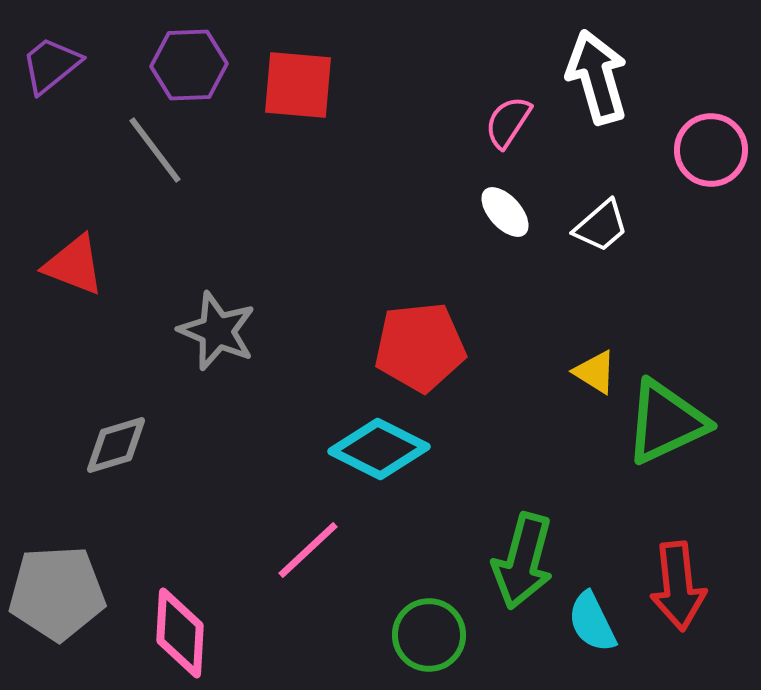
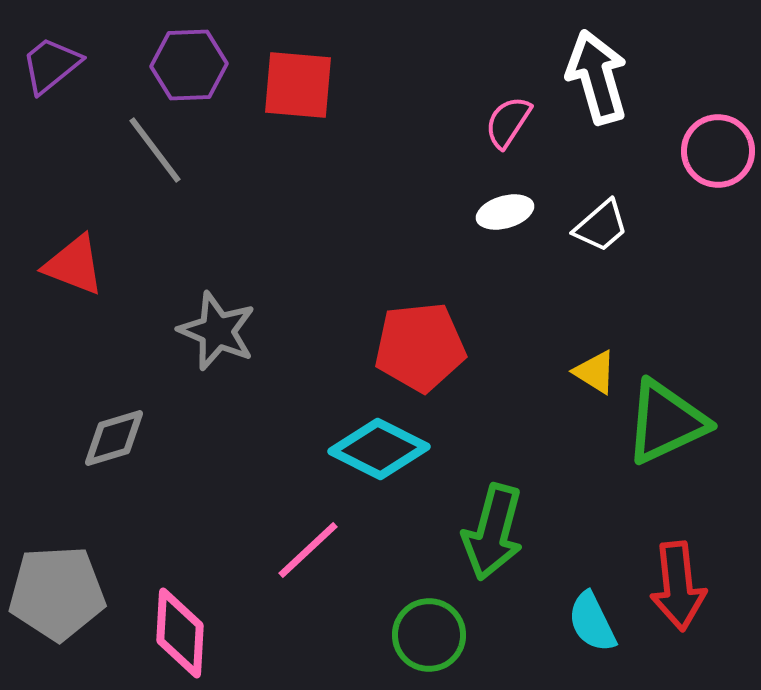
pink circle: moved 7 px right, 1 px down
white ellipse: rotated 64 degrees counterclockwise
gray diamond: moved 2 px left, 7 px up
green arrow: moved 30 px left, 29 px up
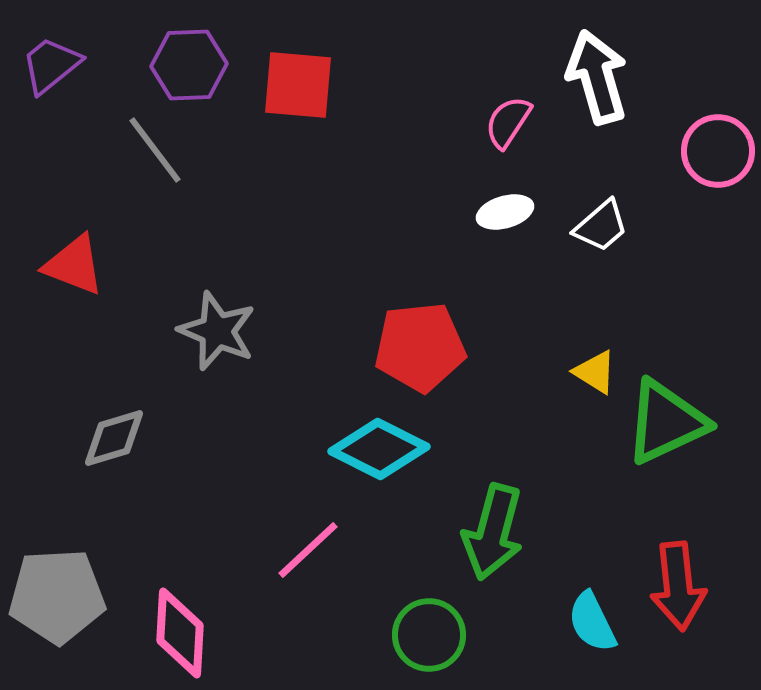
gray pentagon: moved 3 px down
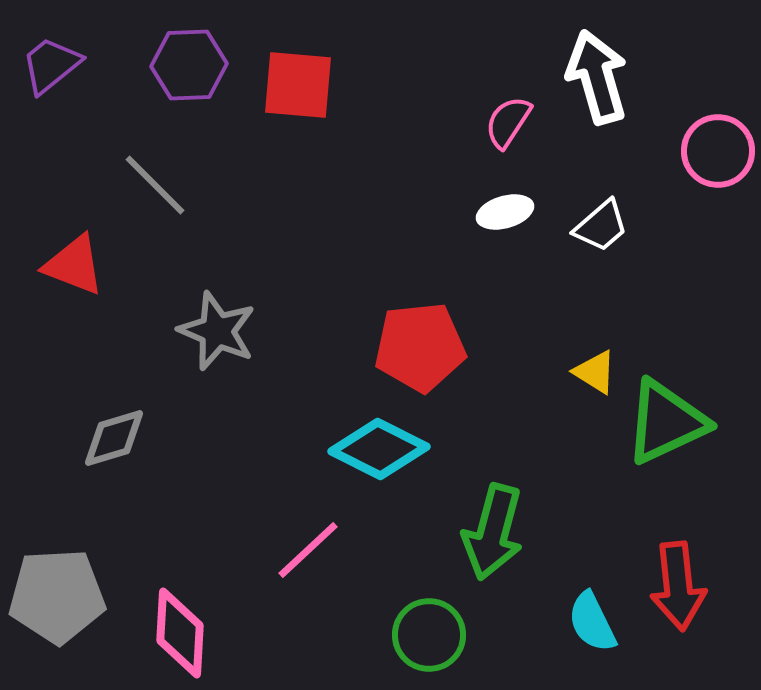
gray line: moved 35 px down; rotated 8 degrees counterclockwise
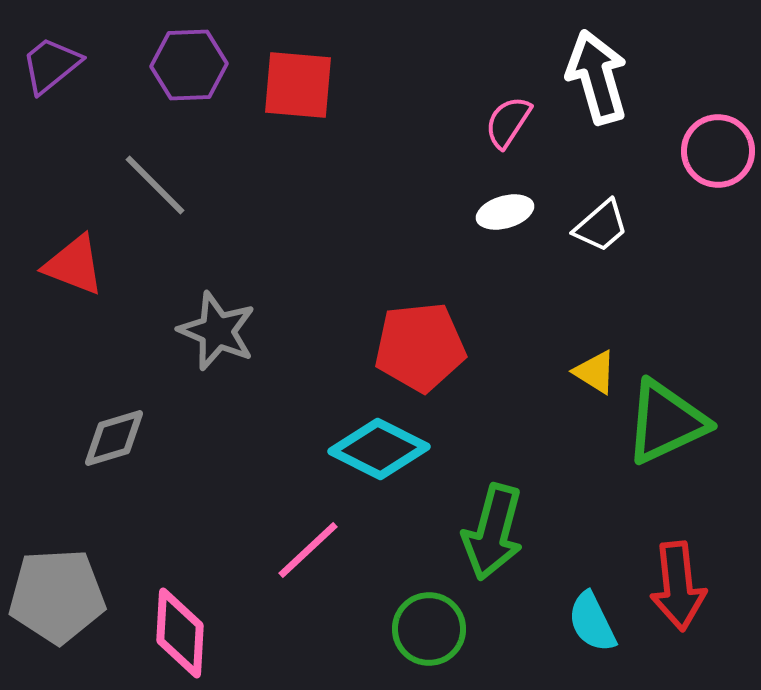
green circle: moved 6 px up
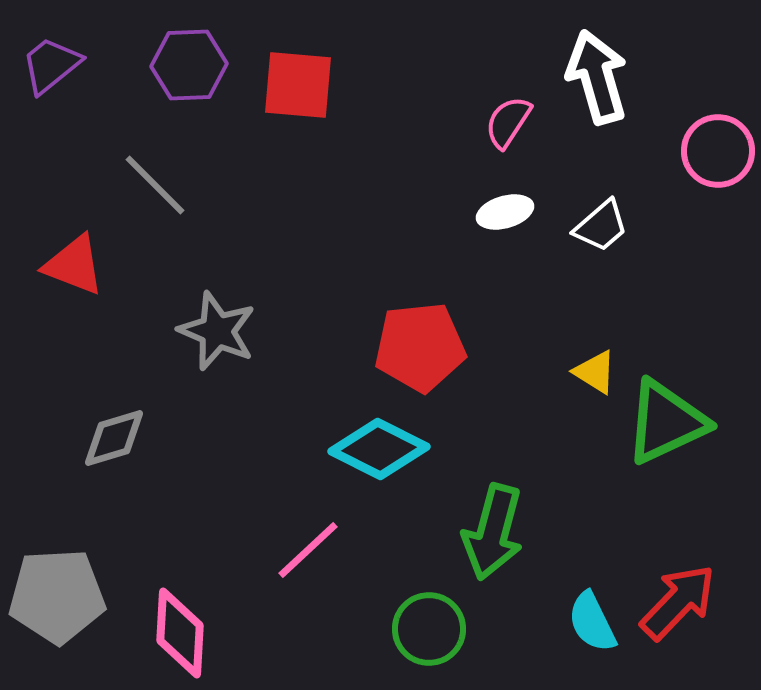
red arrow: moved 16 px down; rotated 130 degrees counterclockwise
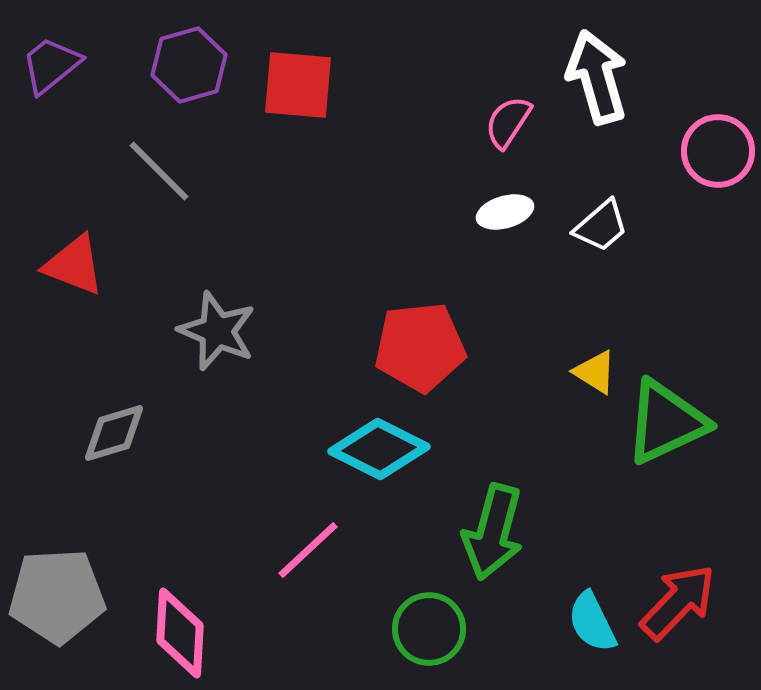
purple hexagon: rotated 14 degrees counterclockwise
gray line: moved 4 px right, 14 px up
gray diamond: moved 5 px up
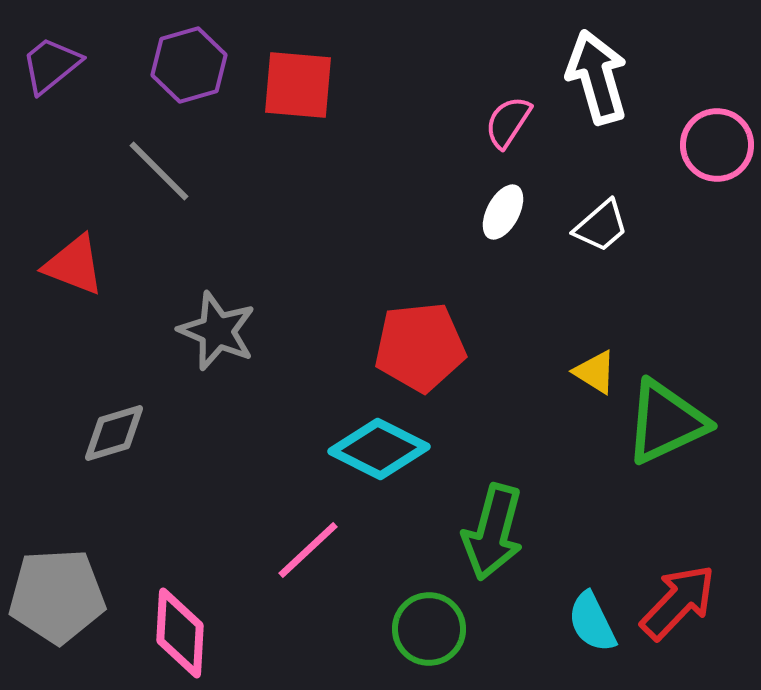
pink circle: moved 1 px left, 6 px up
white ellipse: moved 2 px left; rotated 46 degrees counterclockwise
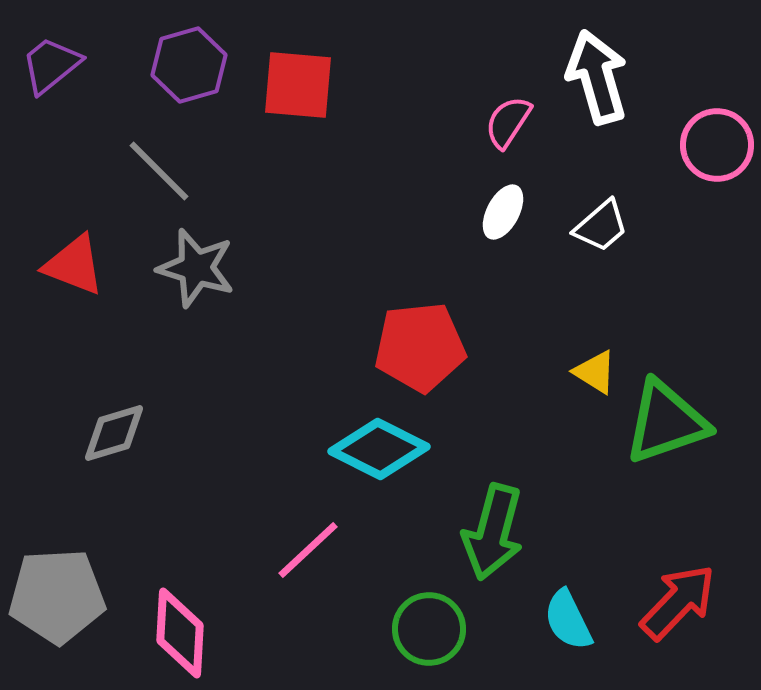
gray star: moved 21 px left, 63 px up; rotated 6 degrees counterclockwise
green triangle: rotated 6 degrees clockwise
cyan semicircle: moved 24 px left, 2 px up
